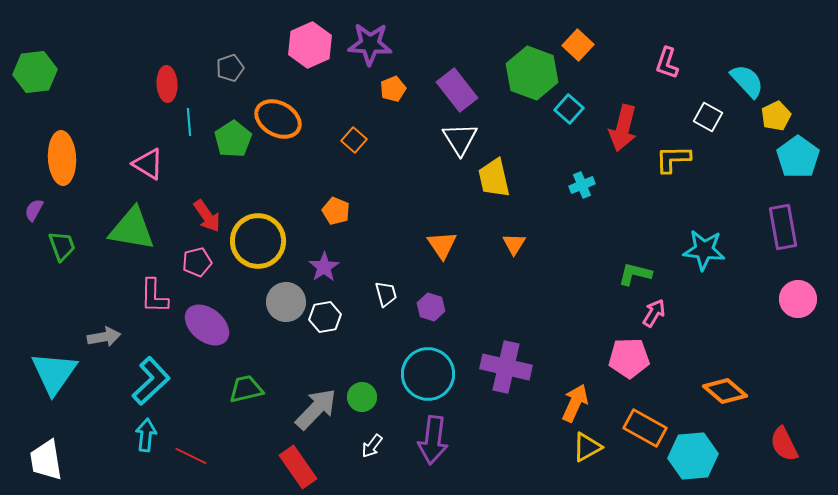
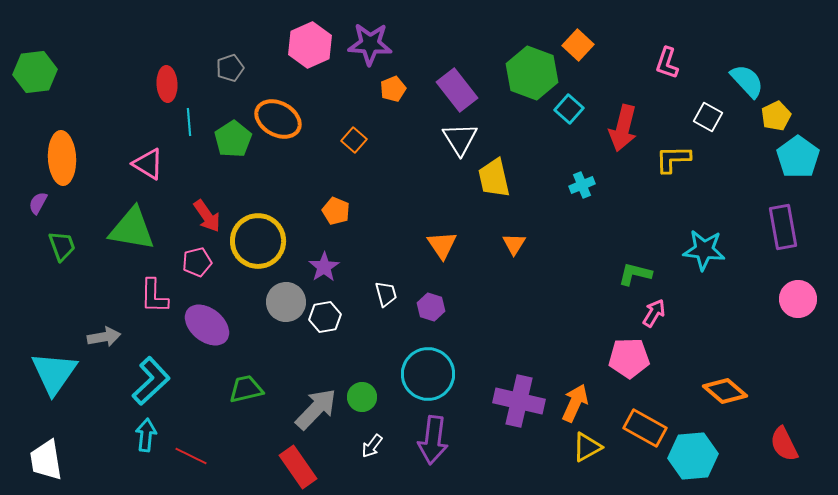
purple semicircle at (34, 210): moved 4 px right, 7 px up
purple cross at (506, 367): moved 13 px right, 34 px down
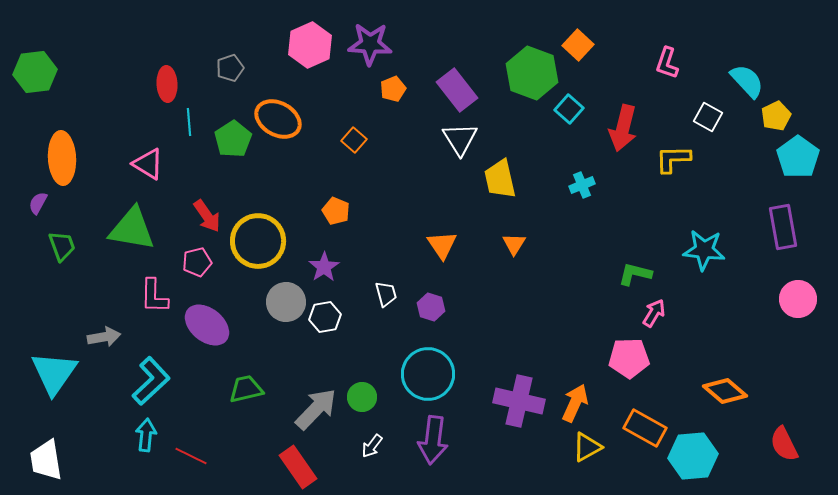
yellow trapezoid at (494, 178): moved 6 px right, 1 px down
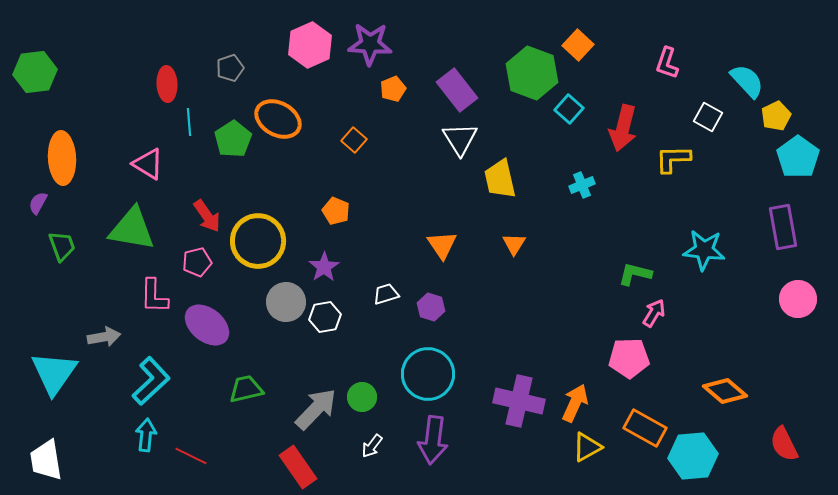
white trapezoid at (386, 294): rotated 92 degrees counterclockwise
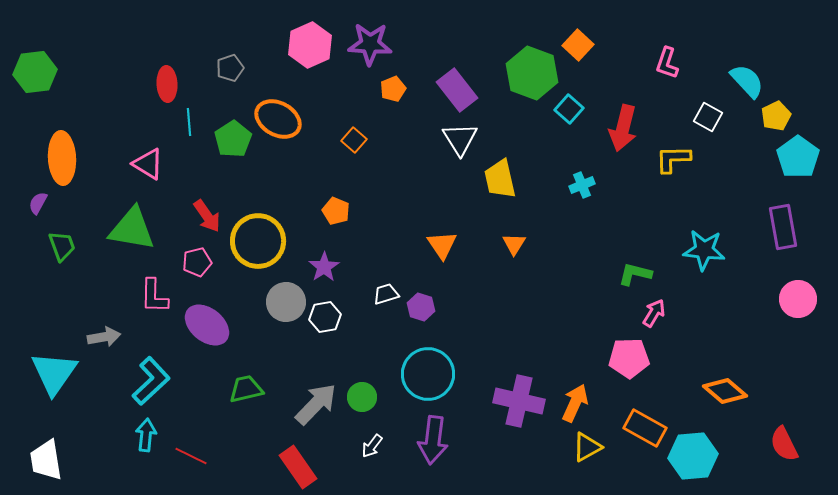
purple hexagon at (431, 307): moved 10 px left
gray arrow at (316, 409): moved 5 px up
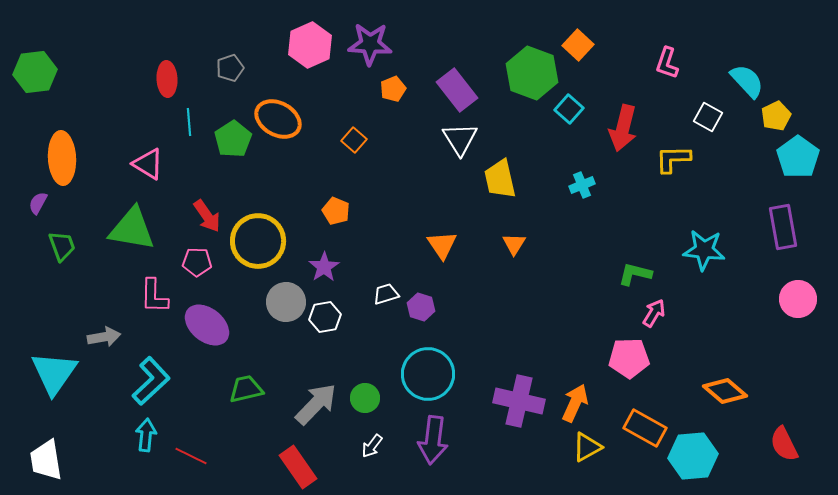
red ellipse at (167, 84): moved 5 px up
pink pentagon at (197, 262): rotated 16 degrees clockwise
green circle at (362, 397): moved 3 px right, 1 px down
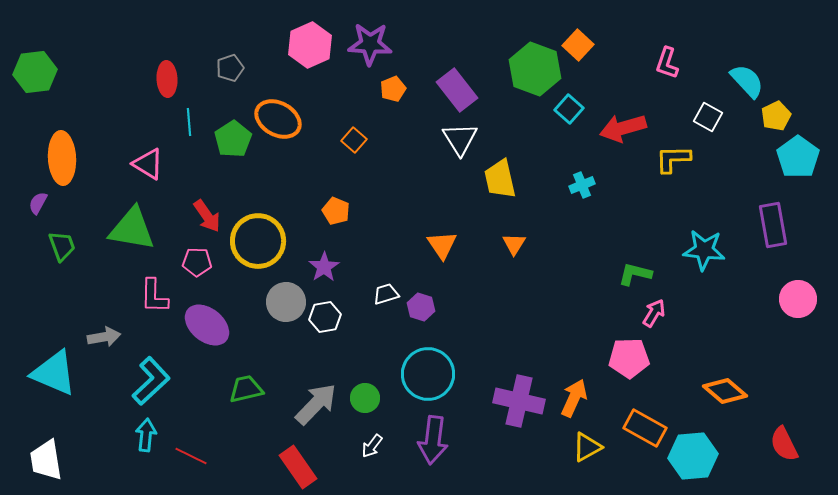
green hexagon at (532, 73): moved 3 px right, 4 px up
red arrow at (623, 128): rotated 60 degrees clockwise
purple rectangle at (783, 227): moved 10 px left, 2 px up
cyan triangle at (54, 373): rotated 42 degrees counterclockwise
orange arrow at (575, 403): moved 1 px left, 5 px up
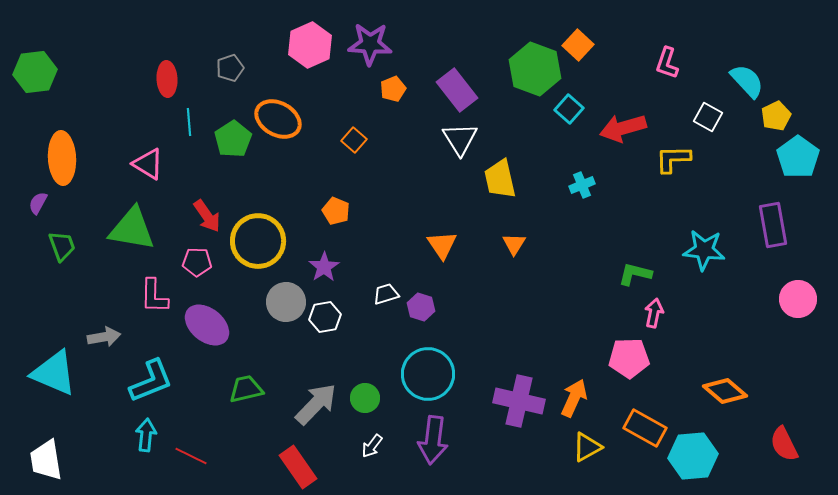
pink arrow at (654, 313): rotated 20 degrees counterclockwise
cyan L-shape at (151, 381): rotated 21 degrees clockwise
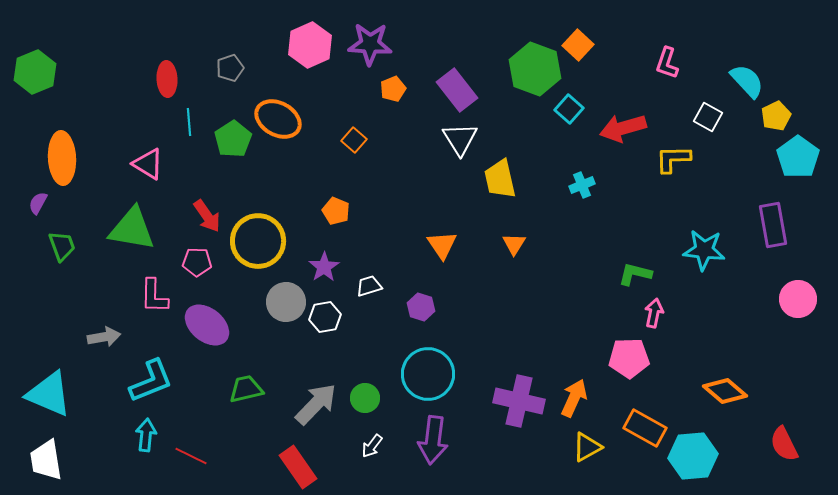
green hexagon at (35, 72): rotated 15 degrees counterclockwise
white trapezoid at (386, 294): moved 17 px left, 8 px up
cyan triangle at (54, 373): moved 5 px left, 21 px down
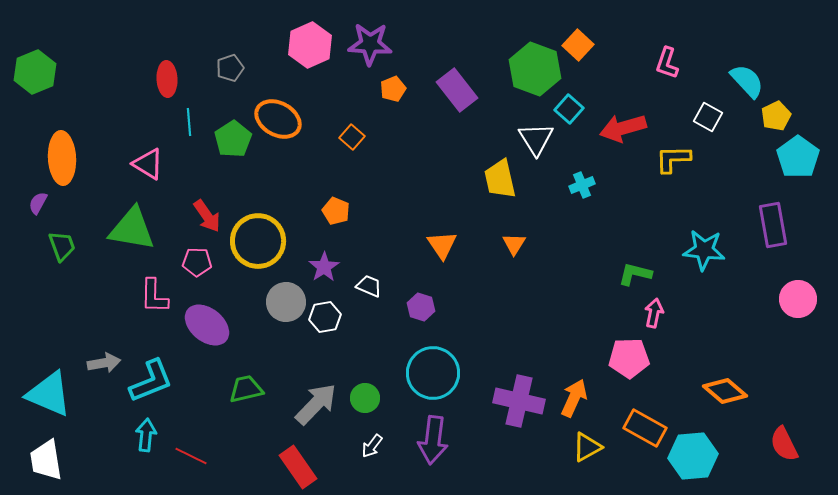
white triangle at (460, 139): moved 76 px right
orange square at (354, 140): moved 2 px left, 3 px up
white trapezoid at (369, 286): rotated 40 degrees clockwise
gray arrow at (104, 337): moved 26 px down
cyan circle at (428, 374): moved 5 px right, 1 px up
